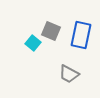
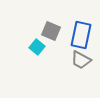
cyan square: moved 4 px right, 4 px down
gray trapezoid: moved 12 px right, 14 px up
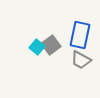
gray square: moved 14 px down; rotated 30 degrees clockwise
blue rectangle: moved 1 px left
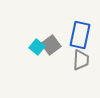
gray trapezoid: rotated 115 degrees counterclockwise
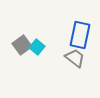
gray square: moved 29 px left
gray trapezoid: moved 6 px left, 2 px up; rotated 55 degrees counterclockwise
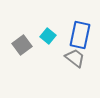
cyan square: moved 11 px right, 11 px up
